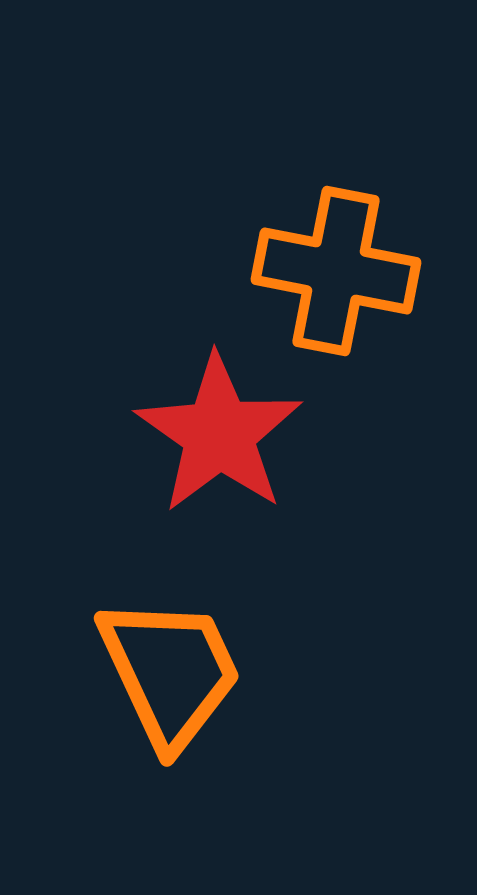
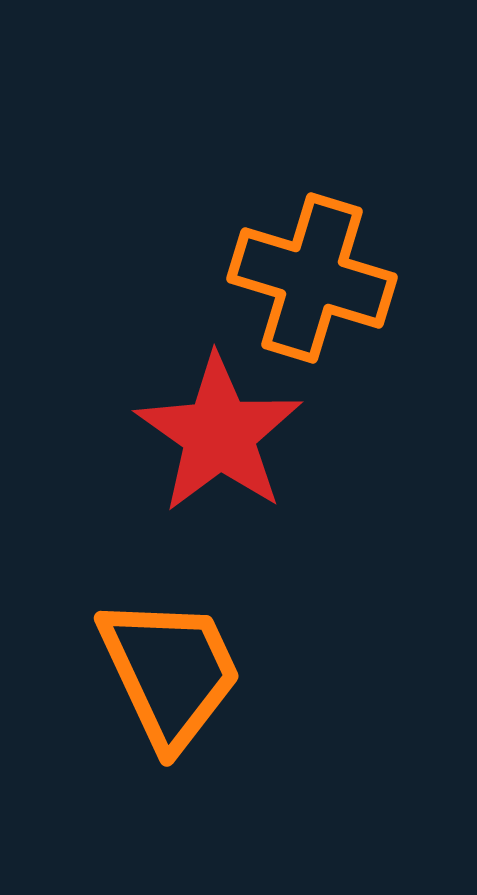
orange cross: moved 24 px left, 7 px down; rotated 6 degrees clockwise
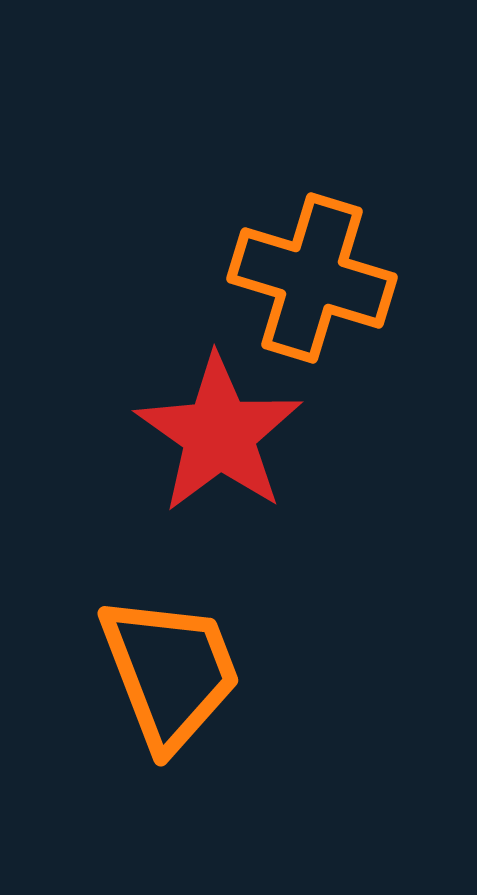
orange trapezoid: rotated 4 degrees clockwise
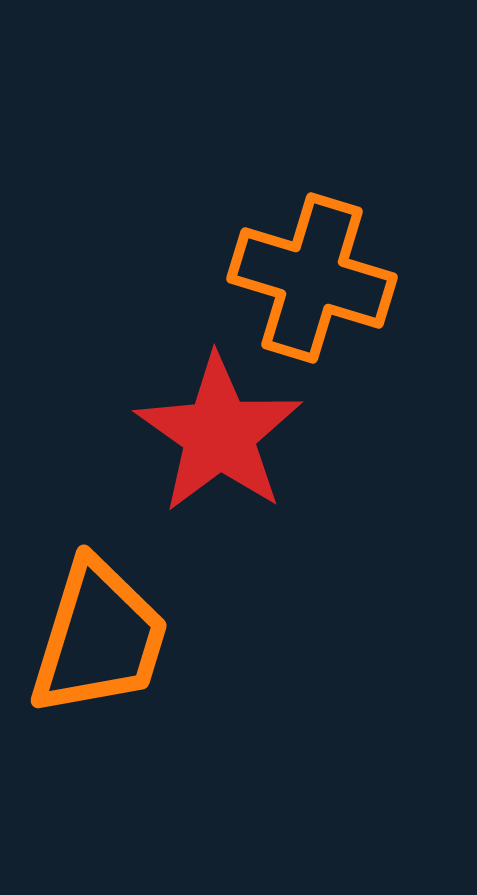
orange trapezoid: moved 71 px left, 34 px up; rotated 38 degrees clockwise
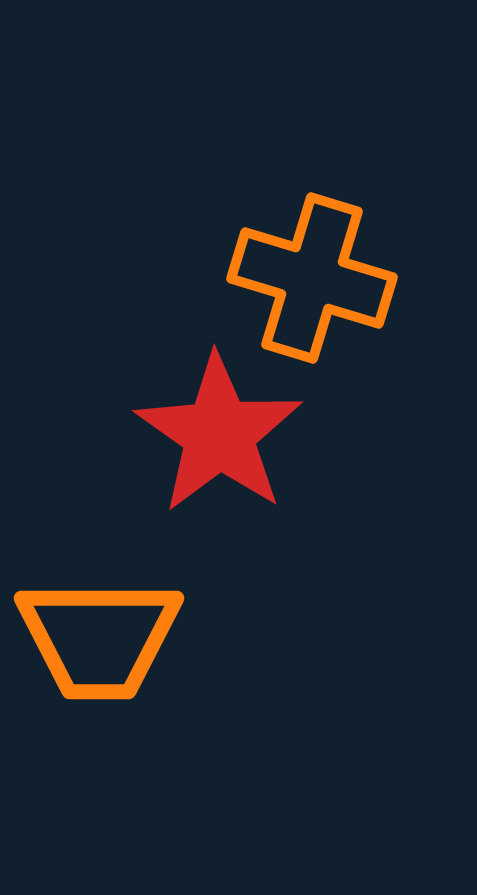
orange trapezoid: rotated 73 degrees clockwise
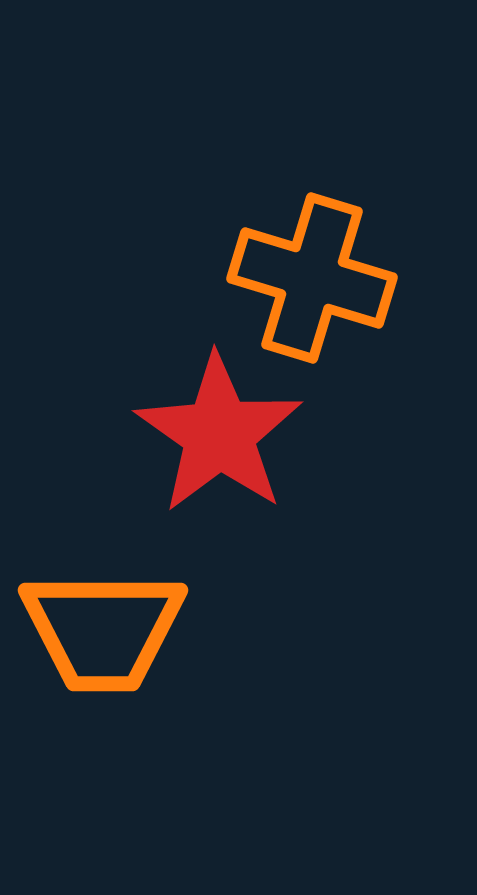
orange trapezoid: moved 4 px right, 8 px up
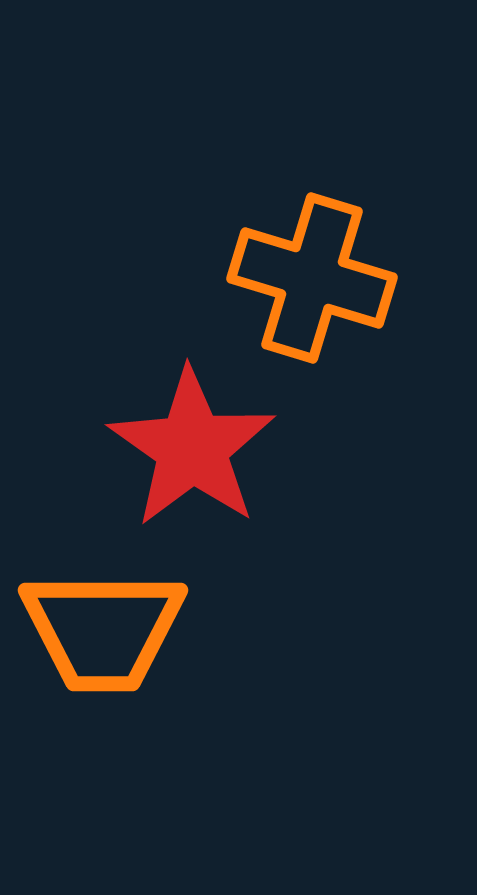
red star: moved 27 px left, 14 px down
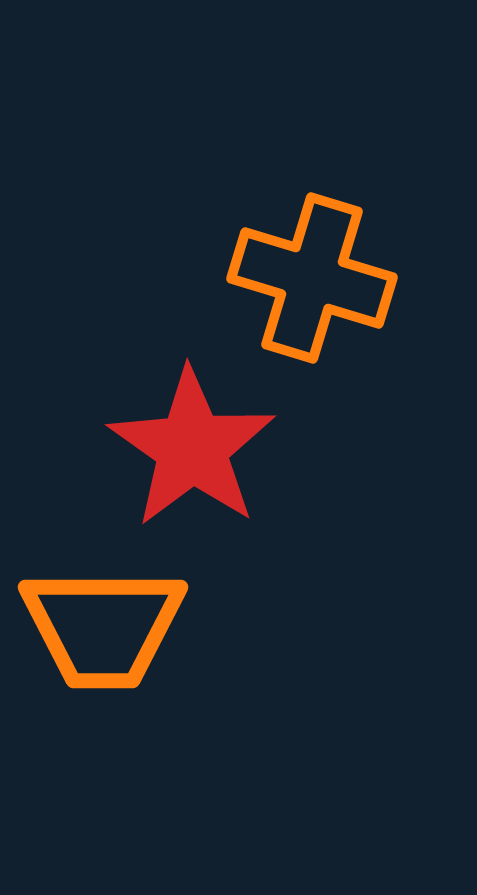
orange trapezoid: moved 3 px up
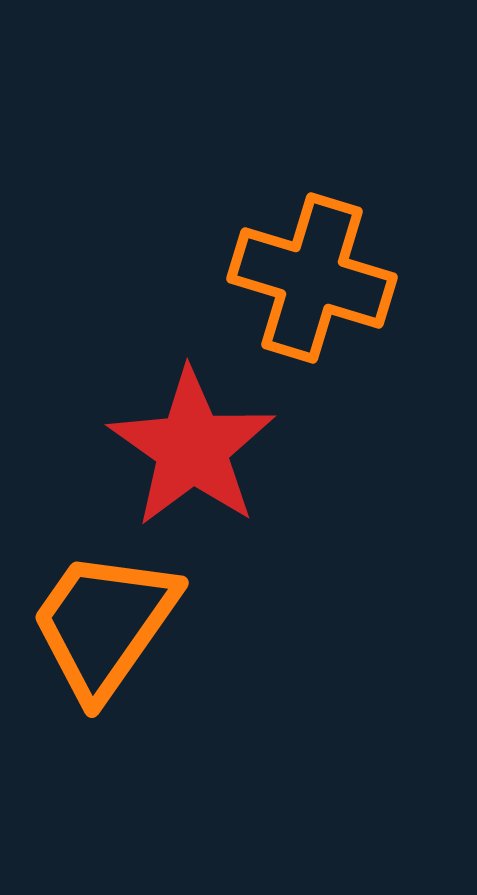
orange trapezoid: moved 1 px right, 3 px up; rotated 125 degrees clockwise
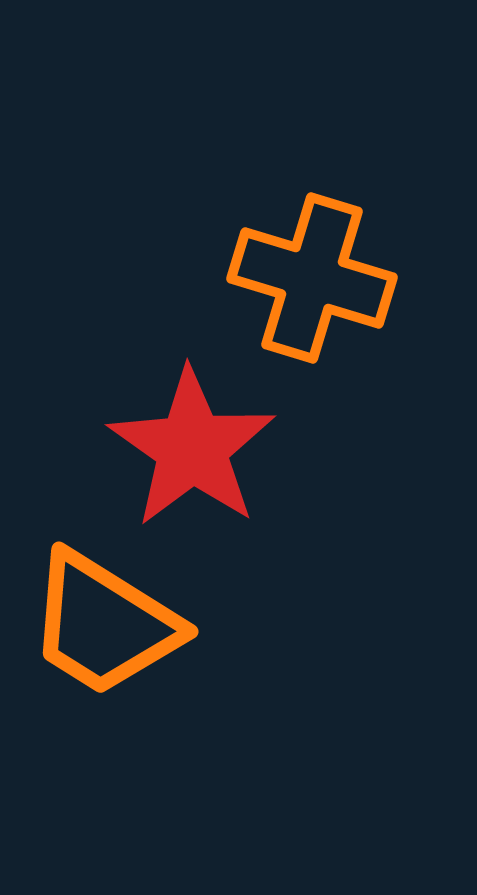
orange trapezoid: rotated 93 degrees counterclockwise
